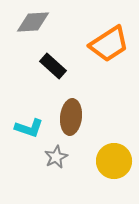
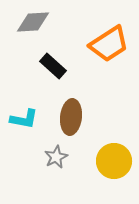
cyan L-shape: moved 5 px left, 9 px up; rotated 8 degrees counterclockwise
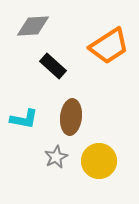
gray diamond: moved 4 px down
orange trapezoid: moved 2 px down
yellow circle: moved 15 px left
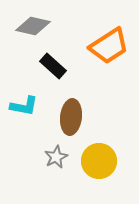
gray diamond: rotated 16 degrees clockwise
cyan L-shape: moved 13 px up
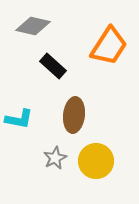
orange trapezoid: rotated 24 degrees counterclockwise
cyan L-shape: moved 5 px left, 13 px down
brown ellipse: moved 3 px right, 2 px up
gray star: moved 1 px left, 1 px down
yellow circle: moved 3 px left
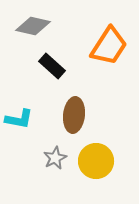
black rectangle: moved 1 px left
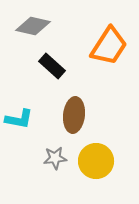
gray star: rotated 20 degrees clockwise
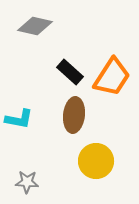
gray diamond: moved 2 px right
orange trapezoid: moved 3 px right, 31 px down
black rectangle: moved 18 px right, 6 px down
gray star: moved 28 px left, 24 px down; rotated 10 degrees clockwise
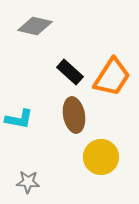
brown ellipse: rotated 16 degrees counterclockwise
yellow circle: moved 5 px right, 4 px up
gray star: moved 1 px right
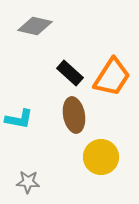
black rectangle: moved 1 px down
